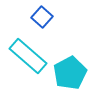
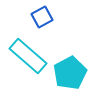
blue square: rotated 20 degrees clockwise
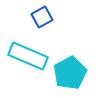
cyan rectangle: rotated 18 degrees counterclockwise
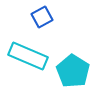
cyan pentagon: moved 3 px right, 2 px up; rotated 12 degrees counterclockwise
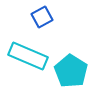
cyan pentagon: moved 2 px left
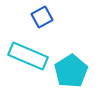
cyan pentagon: rotated 8 degrees clockwise
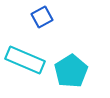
cyan rectangle: moved 3 px left, 4 px down
